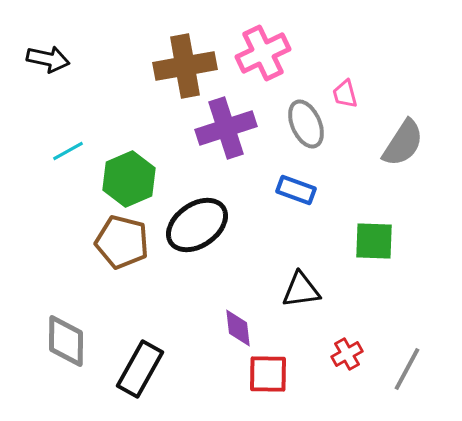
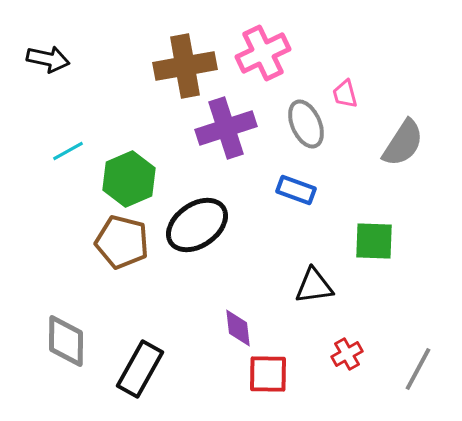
black triangle: moved 13 px right, 4 px up
gray line: moved 11 px right
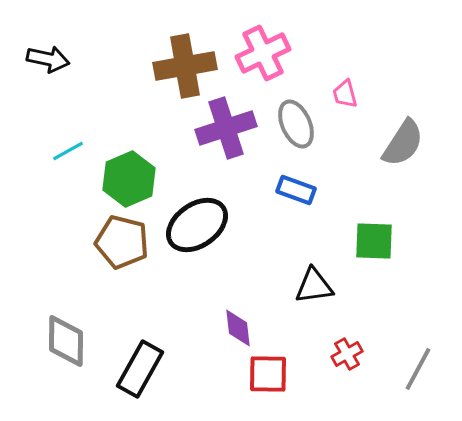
gray ellipse: moved 10 px left
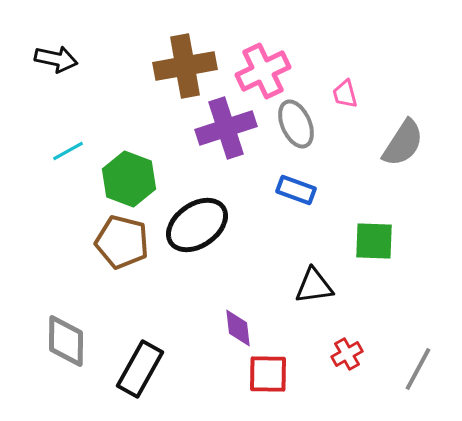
pink cross: moved 18 px down
black arrow: moved 8 px right
green hexagon: rotated 16 degrees counterclockwise
